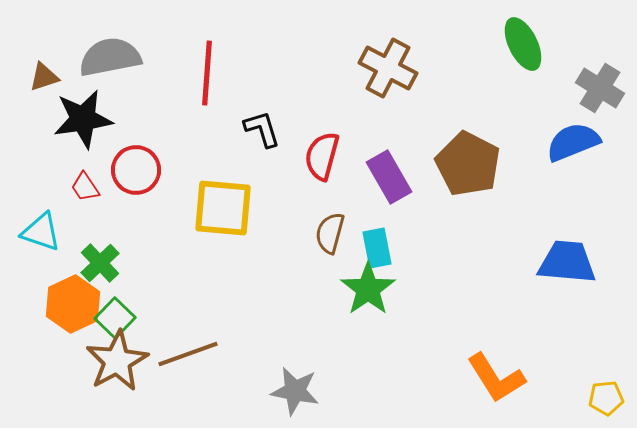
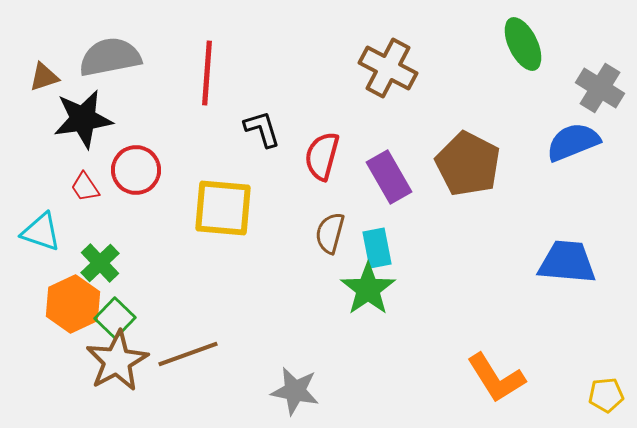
yellow pentagon: moved 3 px up
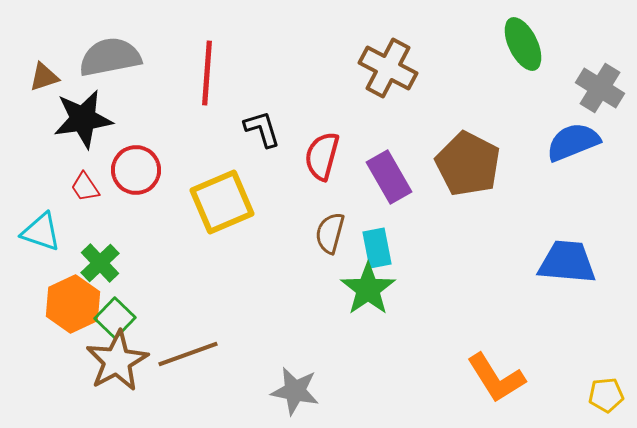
yellow square: moved 1 px left, 6 px up; rotated 28 degrees counterclockwise
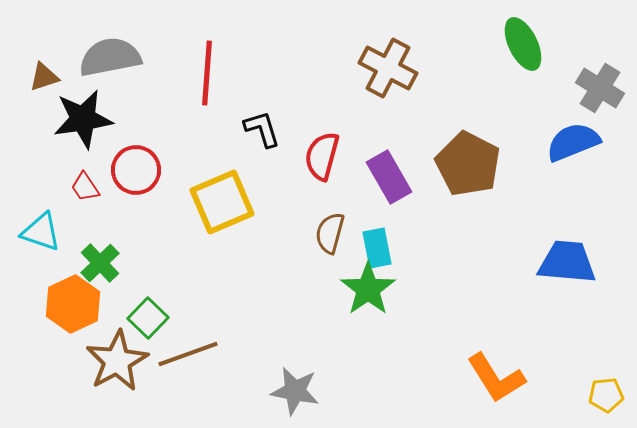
green square: moved 33 px right
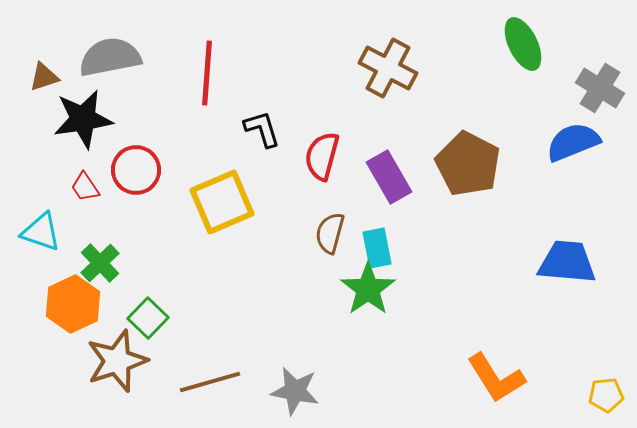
brown line: moved 22 px right, 28 px down; rotated 4 degrees clockwise
brown star: rotated 10 degrees clockwise
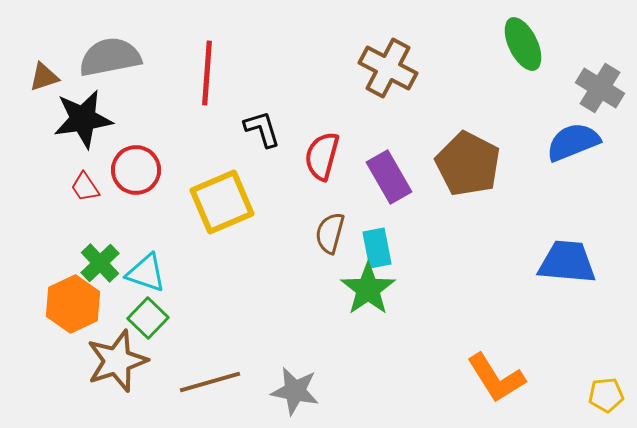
cyan triangle: moved 105 px right, 41 px down
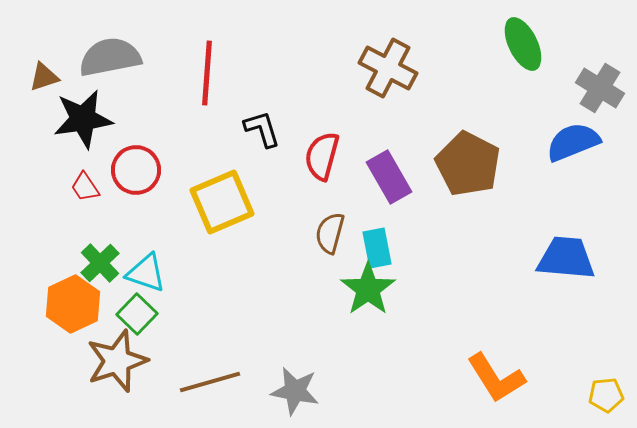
blue trapezoid: moved 1 px left, 4 px up
green square: moved 11 px left, 4 px up
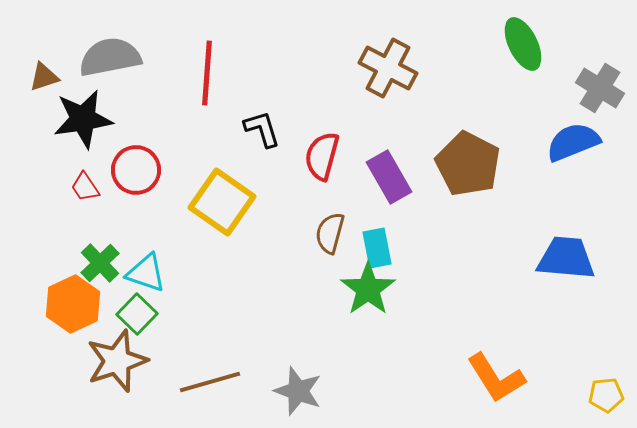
yellow square: rotated 32 degrees counterclockwise
gray star: moved 3 px right; rotated 9 degrees clockwise
